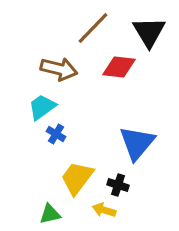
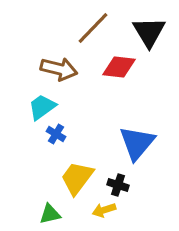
yellow arrow: rotated 35 degrees counterclockwise
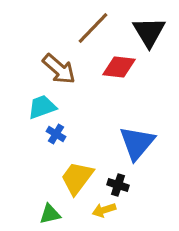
brown arrow: rotated 27 degrees clockwise
cyan trapezoid: rotated 16 degrees clockwise
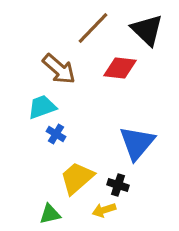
black triangle: moved 2 px left, 2 px up; rotated 15 degrees counterclockwise
red diamond: moved 1 px right, 1 px down
yellow trapezoid: rotated 12 degrees clockwise
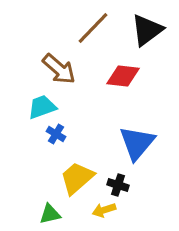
black triangle: rotated 39 degrees clockwise
red diamond: moved 3 px right, 8 px down
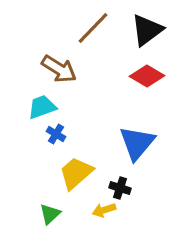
brown arrow: rotated 9 degrees counterclockwise
red diamond: moved 24 px right; rotated 24 degrees clockwise
yellow trapezoid: moved 1 px left, 5 px up
black cross: moved 2 px right, 3 px down
green triangle: rotated 30 degrees counterclockwise
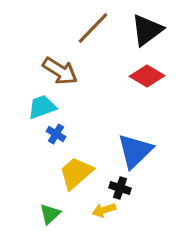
brown arrow: moved 1 px right, 2 px down
blue triangle: moved 2 px left, 8 px down; rotated 6 degrees clockwise
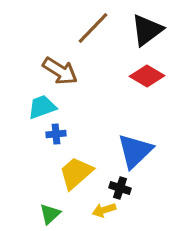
blue cross: rotated 36 degrees counterclockwise
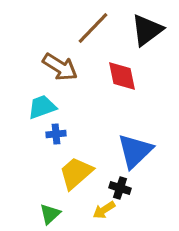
brown arrow: moved 4 px up
red diamond: moved 25 px left; rotated 48 degrees clockwise
yellow arrow: rotated 15 degrees counterclockwise
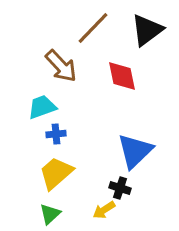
brown arrow: moved 1 px right, 1 px up; rotated 15 degrees clockwise
yellow trapezoid: moved 20 px left
